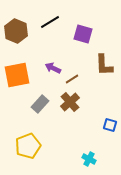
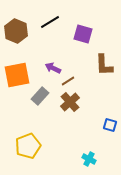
brown line: moved 4 px left, 2 px down
gray rectangle: moved 8 px up
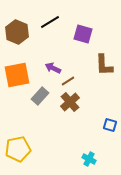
brown hexagon: moved 1 px right, 1 px down
yellow pentagon: moved 10 px left, 3 px down; rotated 10 degrees clockwise
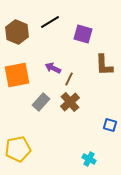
brown line: moved 1 px right, 2 px up; rotated 32 degrees counterclockwise
gray rectangle: moved 1 px right, 6 px down
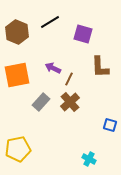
brown L-shape: moved 4 px left, 2 px down
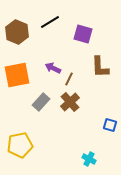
yellow pentagon: moved 2 px right, 4 px up
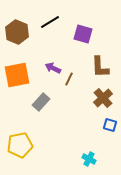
brown cross: moved 33 px right, 4 px up
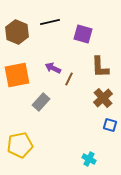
black line: rotated 18 degrees clockwise
